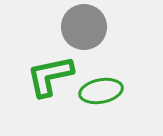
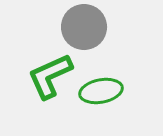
green L-shape: rotated 12 degrees counterclockwise
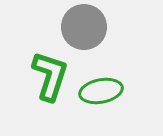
green L-shape: rotated 132 degrees clockwise
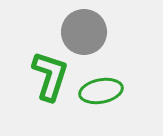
gray circle: moved 5 px down
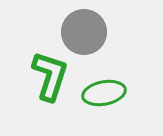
green ellipse: moved 3 px right, 2 px down
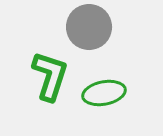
gray circle: moved 5 px right, 5 px up
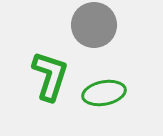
gray circle: moved 5 px right, 2 px up
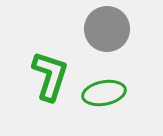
gray circle: moved 13 px right, 4 px down
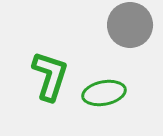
gray circle: moved 23 px right, 4 px up
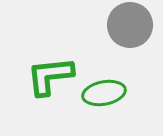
green L-shape: rotated 114 degrees counterclockwise
